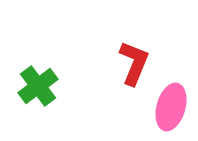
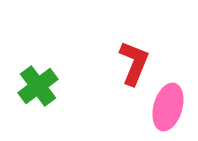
pink ellipse: moved 3 px left
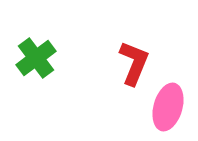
green cross: moved 2 px left, 28 px up
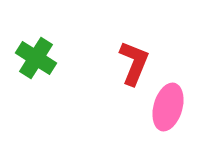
green cross: rotated 21 degrees counterclockwise
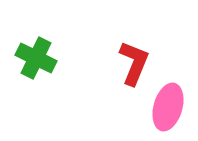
green cross: rotated 6 degrees counterclockwise
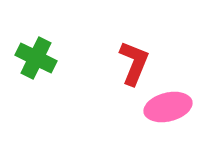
pink ellipse: rotated 60 degrees clockwise
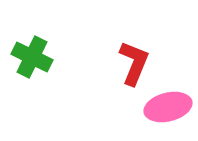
green cross: moved 4 px left, 1 px up
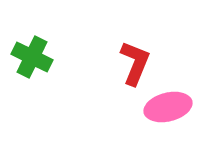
red L-shape: moved 1 px right
